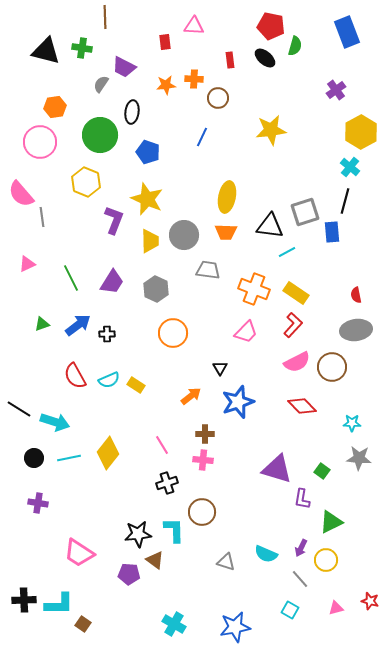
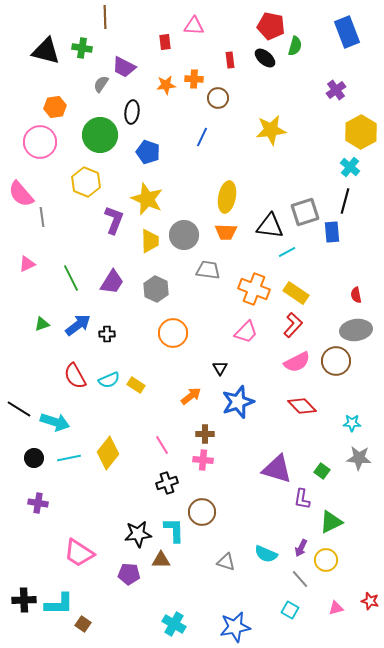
brown circle at (332, 367): moved 4 px right, 6 px up
brown triangle at (155, 560): moved 6 px right; rotated 36 degrees counterclockwise
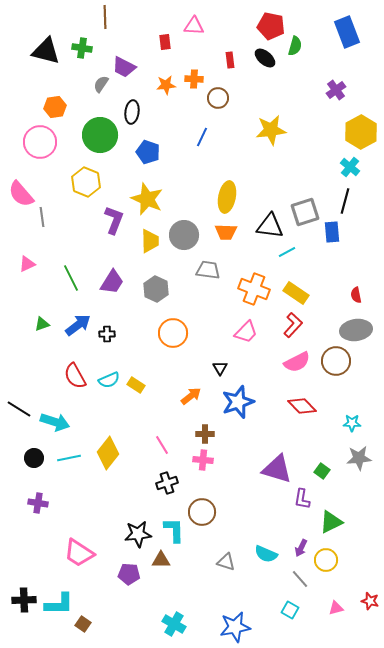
gray star at (359, 458): rotated 10 degrees counterclockwise
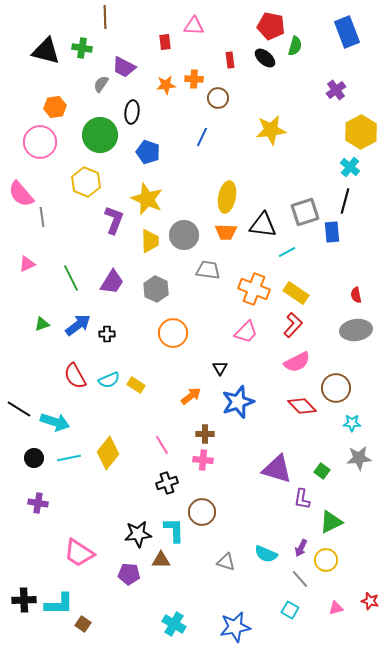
black triangle at (270, 226): moved 7 px left, 1 px up
brown circle at (336, 361): moved 27 px down
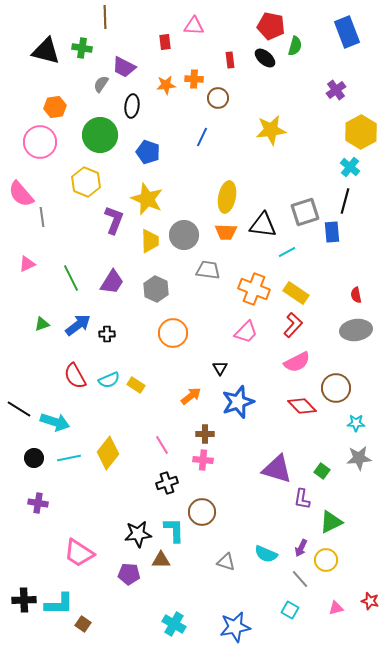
black ellipse at (132, 112): moved 6 px up
cyan star at (352, 423): moved 4 px right
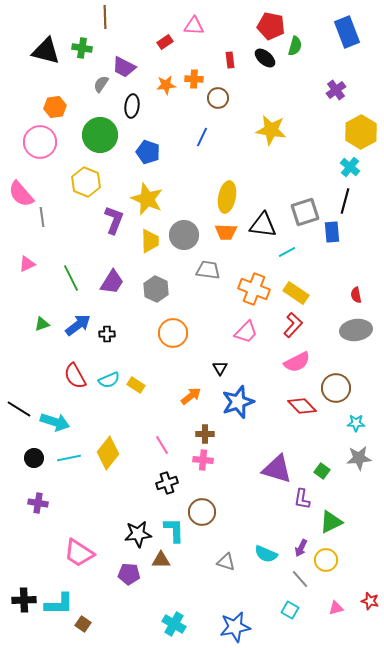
red rectangle at (165, 42): rotated 63 degrees clockwise
yellow star at (271, 130): rotated 16 degrees clockwise
